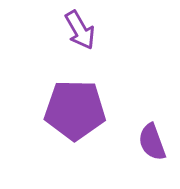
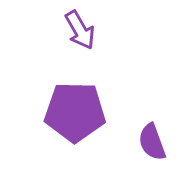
purple pentagon: moved 2 px down
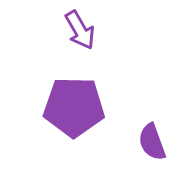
purple pentagon: moved 1 px left, 5 px up
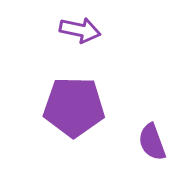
purple arrow: rotated 48 degrees counterclockwise
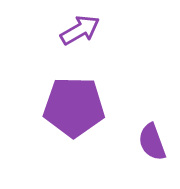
purple arrow: rotated 42 degrees counterclockwise
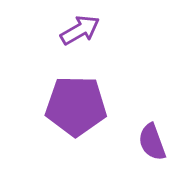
purple pentagon: moved 2 px right, 1 px up
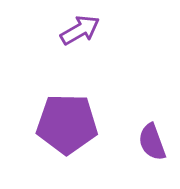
purple pentagon: moved 9 px left, 18 px down
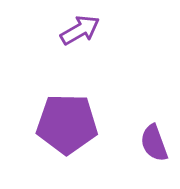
purple semicircle: moved 2 px right, 1 px down
